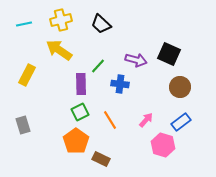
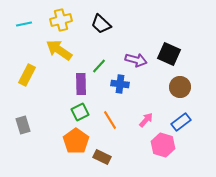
green line: moved 1 px right
brown rectangle: moved 1 px right, 2 px up
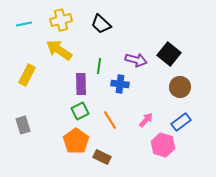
black square: rotated 15 degrees clockwise
green line: rotated 35 degrees counterclockwise
green square: moved 1 px up
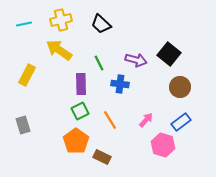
green line: moved 3 px up; rotated 35 degrees counterclockwise
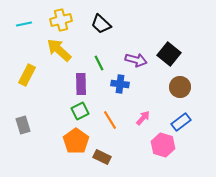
yellow arrow: rotated 8 degrees clockwise
pink arrow: moved 3 px left, 2 px up
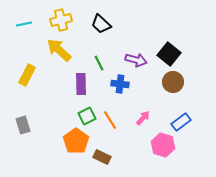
brown circle: moved 7 px left, 5 px up
green square: moved 7 px right, 5 px down
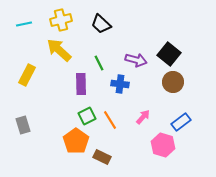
pink arrow: moved 1 px up
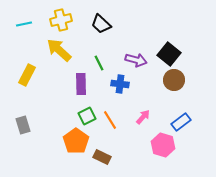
brown circle: moved 1 px right, 2 px up
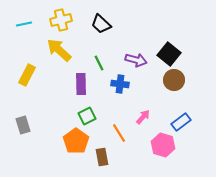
orange line: moved 9 px right, 13 px down
brown rectangle: rotated 54 degrees clockwise
